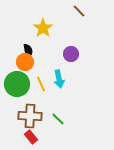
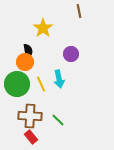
brown line: rotated 32 degrees clockwise
green line: moved 1 px down
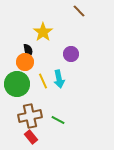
brown line: rotated 32 degrees counterclockwise
yellow star: moved 4 px down
yellow line: moved 2 px right, 3 px up
brown cross: rotated 15 degrees counterclockwise
green line: rotated 16 degrees counterclockwise
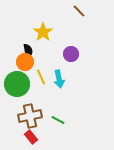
yellow line: moved 2 px left, 4 px up
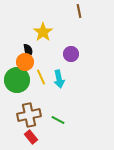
brown line: rotated 32 degrees clockwise
green circle: moved 4 px up
brown cross: moved 1 px left, 1 px up
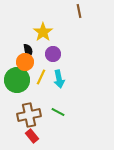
purple circle: moved 18 px left
yellow line: rotated 49 degrees clockwise
green line: moved 8 px up
red rectangle: moved 1 px right, 1 px up
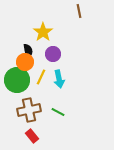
brown cross: moved 5 px up
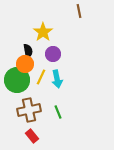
orange circle: moved 2 px down
cyan arrow: moved 2 px left
green line: rotated 40 degrees clockwise
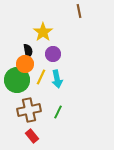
green line: rotated 48 degrees clockwise
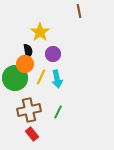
yellow star: moved 3 px left
green circle: moved 2 px left, 2 px up
red rectangle: moved 2 px up
